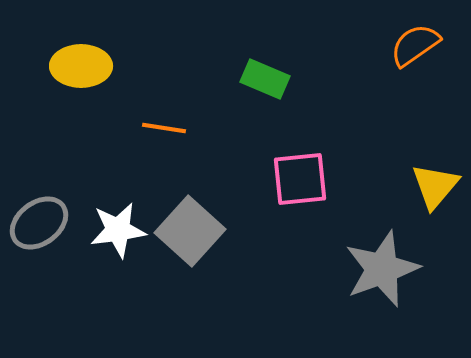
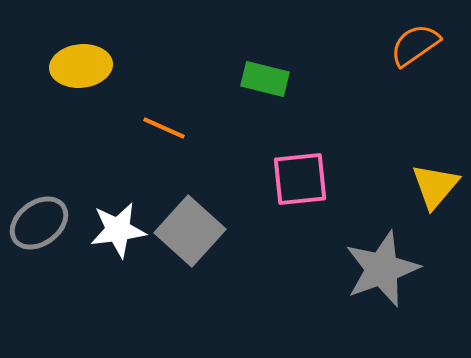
yellow ellipse: rotated 6 degrees counterclockwise
green rectangle: rotated 9 degrees counterclockwise
orange line: rotated 15 degrees clockwise
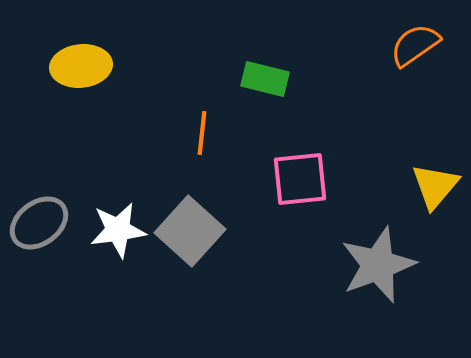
orange line: moved 38 px right, 5 px down; rotated 72 degrees clockwise
gray star: moved 4 px left, 4 px up
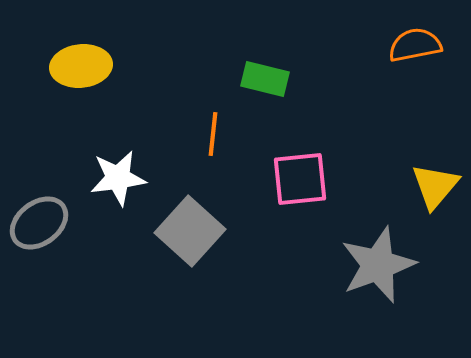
orange semicircle: rotated 24 degrees clockwise
orange line: moved 11 px right, 1 px down
white star: moved 52 px up
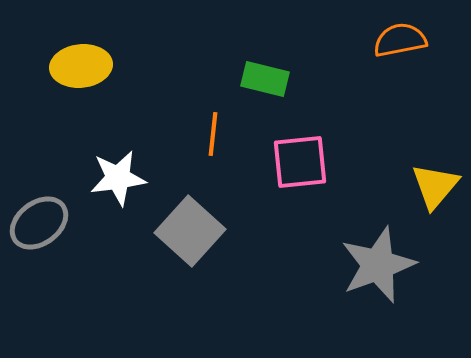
orange semicircle: moved 15 px left, 5 px up
pink square: moved 17 px up
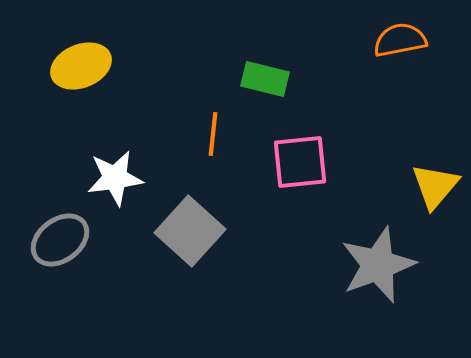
yellow ellipse: rotated 16 degrees counterclockwise
white star: moved 3 px left
gray ellipse: moved 21 px right, 17 px down
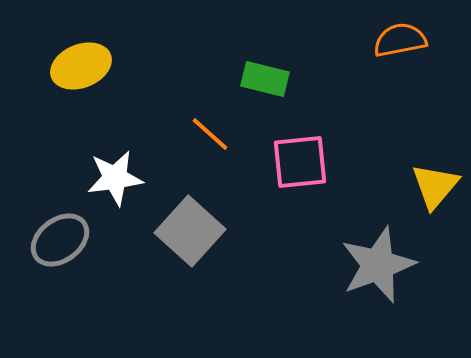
orange line: moved 3 px left; rotated 54 degrees counterclockwise
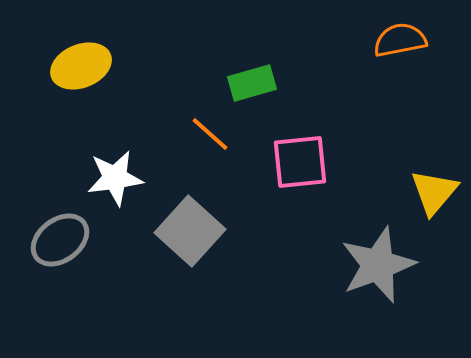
green rectangle: moved 13 px left, 4 px down; rotated 30 degrees counterclockwise
yellow triangle: moved 1 px left, 6 px down
